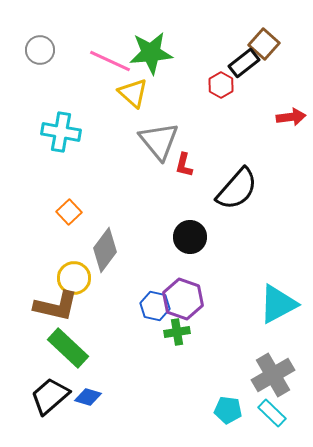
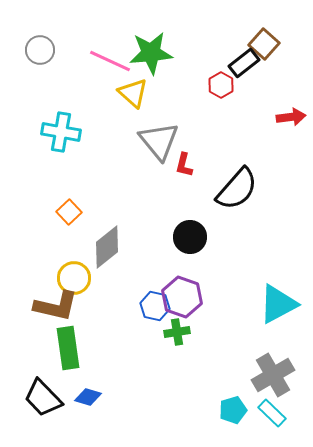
gray diamond: moved 2 px right, 3 px up; rotated 15 degrees clockwise
purple hexagon: moved 1 px left, 2 px up
green rectangle: rotated 39 degrees clockwise
black trapezoid: moved 7 px left, 2 px down; rotated 93 degrees counterclockwise
cyan pentagon: moved 5 px right; rotated 24 degrees counterclockwise
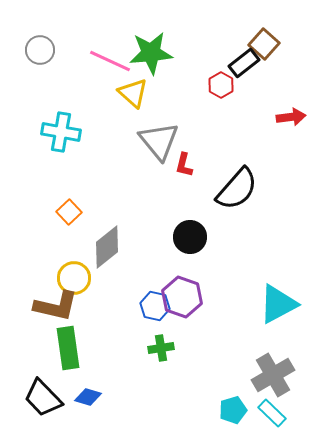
green cross: moved 16 px left, 16 px down
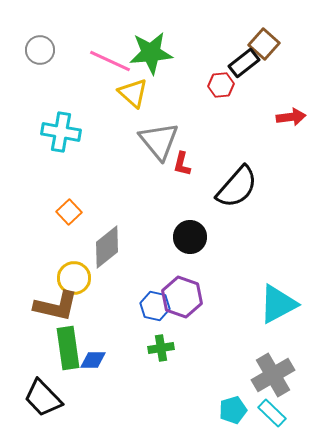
red hexagon: rotated 25 degrees clockwise
red L-shape: moved 2 px left, 1 px up
black semicircle: moved 2 px up
blue diamond: moved 5 px right, 37 px up; rotated 16 degrees counterclockwise
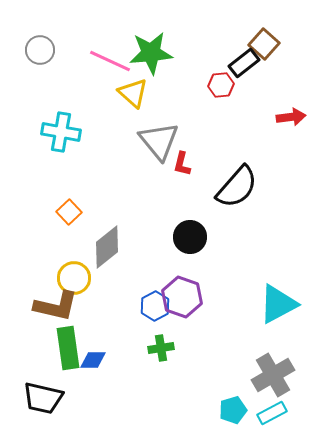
blue hexagon: rotated 20 degrees clockwise
black trapezoid: rotated 33 degrees counterclockwise
cyan rectangle: rotated 72 degrees counterclockwise
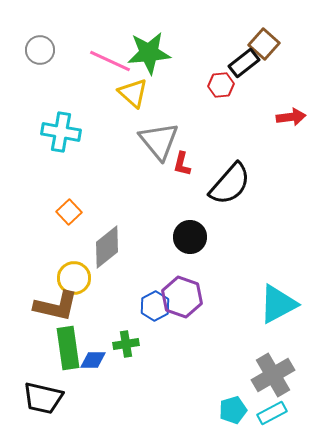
green star: moved 2 px left
black semicircle: moved 7 px left, 3 px up
green cross: moved 35 px left, 4 px up
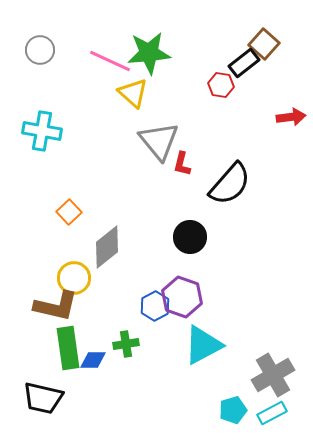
red hexagon: rotated 15 degrees clockwise
cyan cross: moved 19 px left, 1 px up
cyan triangle: moved 75 px left, 41 px down
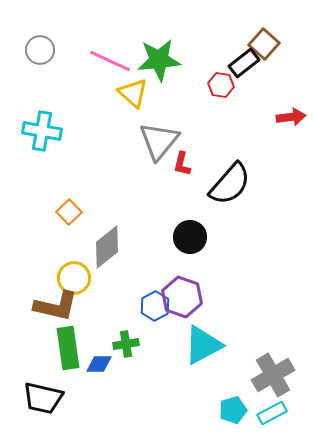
green star: moved 10 px right, 7 px down
gray triangle: rotated 18 degrees clockwise
blue diamond: moved 6 px right, 4 px down
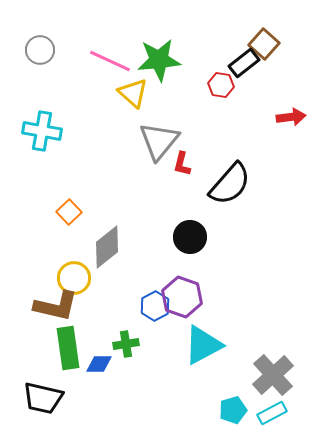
gray cross: rotated 12 degrees counterclockwise
